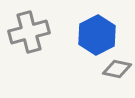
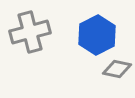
gray cross: moved 1 px right
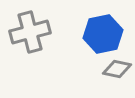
blue hexagon: moved 6 px right, 1 px up; rotated 15 degrees clockwise
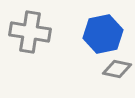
gray cross: rotated 24 degrees clockwise
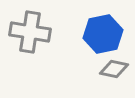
gray diamond: moved 3 px left
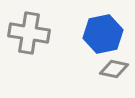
gray cross: moved 1 px left, 1 px down
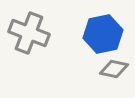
gray cross: rotated 12 degrees clockwise
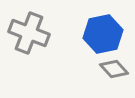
gray diamond: rotated 36 degrees clockwise
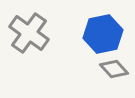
gray cross: rotated 15 degrees clockwise
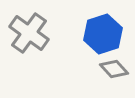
blue hexagon: rotated 6 degrees counterclockwise
